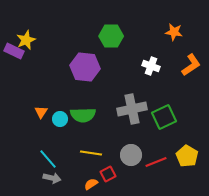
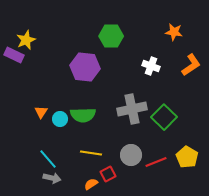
purple rectangle: moved 4 px down
green square: rotated 20 degrees counterclockwise
yellow pentagon: moved 1 px down
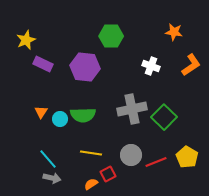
purple rectangle: moved 29 px right, 9 px down
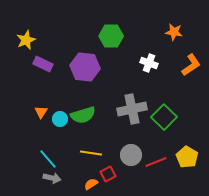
white cross: moved 2 px left, 3 px up
green semicircle: rotated 15 degrees counterclockwise
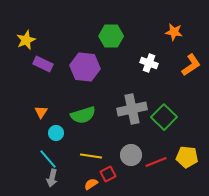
cyan circle: moved 4 px left, 14 px down
yellow line: moved 3 px down
yellow pentagon: rotated 25 degrees counterclockwise
gray arrow: rotated 90 degrees clockwise
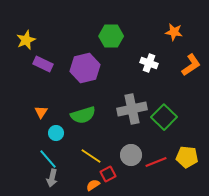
purple hexagon: moved 1 px down; rotated 20 degrees counterclockwise
yellow line: rotated 25 degrees clockwise
orange semicircle: moved 2 px right, 1 px down
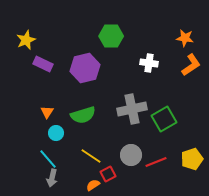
orange star: moved 11 px right, 6 px down
white cross: rotated 12 degrees counterclockwise
orange triangle: moved 6 px right
green square: moved 2 px down; rotated 15 degrees clockwise
yellow pentagon: moved 5 px right, 2 px down; rotated 25 degrees counterclockwise
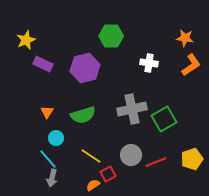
cyan circle: moved 5 px down
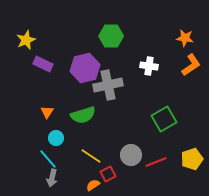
white cross: moved 3 px down
gray cross: moved 24 px left, 24 px up
